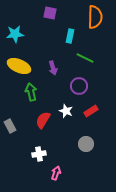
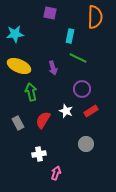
green line: moved 7 px left
purple circle: moved 3 px right, 3 px down
gray rectangle: moved 8 px right, 3 px up
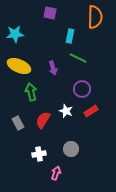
gray circle: moved 15 px left, 5 px down
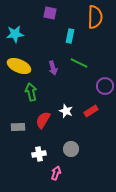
green line: moved 1 px right, 5 px down
purple circle: moved 23 px right, 3 px up
gray rectangle: moved 4 px down; rotated 64 degrees counterclockwise
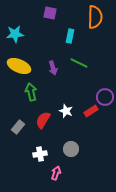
purple circle: moved 11 px down
gray rectangle: rotated 48 degrees counterclockwise
white cross: moved 1 px right
